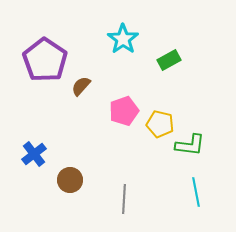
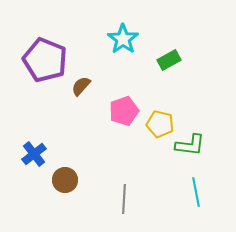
purple pentagon: rotated 12 degrees counterclockwise
brown circle: moved 5 px left
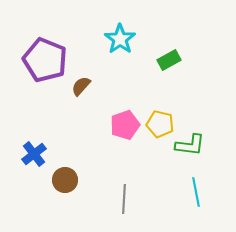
cyan star: moved 3 px left
pink pentagon: moved 1 px right, 14 px down
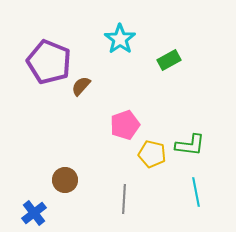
purple pentagon: moved 4 px right, 2 px down
yellow pentagon: moved 8 px left, 30 px down
blue cross: moved 59 px down
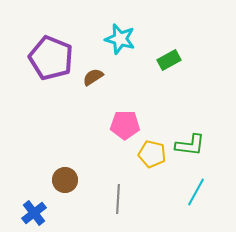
cyan star: rotated 20 degrees counterclockwise
purple pentagon: moved 2 px right, 4 px up
brown semicircle: moved 12 px right, 9 px up; rotated 15 degrees clockwise
pink pentagon: rotated 20 degrees clockwise
cyan line: rotated 40 degrees clockwise
gray line: moved 6 px left
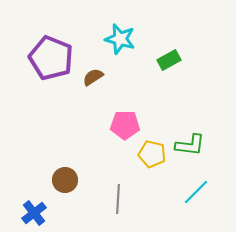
cyan line: rotated 16 degrees clockwise
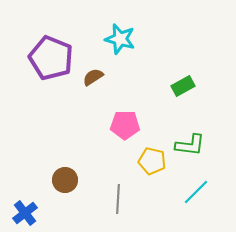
green rectangle: moved 14 px right, 26 px down
yellow pentagon: moved 7 px down
blue cross: moved 9 px left
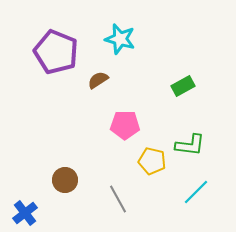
purple pentagon: moved 5 px right, 6 px up
brown semicircle: moved 5 px right, 3 px down
gray line: rotated 32 degrees counterclockwise
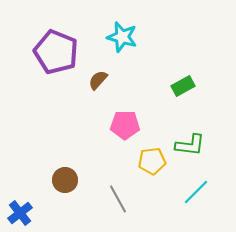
cyan star: moved 2 px right, 2 px up
brown semicircle: rotated 15 degrees counterclockwise
yellow pentagon: rotated 20 degrees counterclockwise
blue cross: moved 5 px left
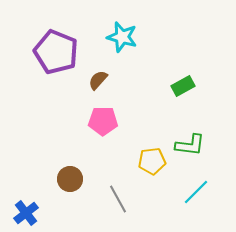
pink pentagon: moved 22 px left, 4 px up
brown circle: moved 5 px right, 1 px up
blue cross: moved 6 px right
